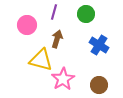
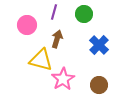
green circle: moved 2 px left
blue cross: rotated 12 degrees clockwise
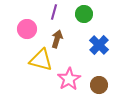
pink circle: moved 4 px down
pink star: moved 6 px right
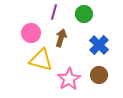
pink circle: moved 4 px right, 4 px down
brown arrow: moved 4 px right, 1 px up
brown circle: moved 10 px up
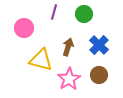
pink circle: moved 7 px left, 5 px up
brown arrow: moved 7 px right, 9 px down
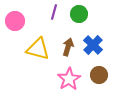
green circle: moved 5 px left
pink circle: moved 9 px left, 7 px up
blue cross: moved 6 px left
yellow triangle: moved 3 px left, 11 px up
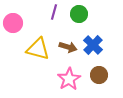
pink circle: moved 2 px left, 2 px down
brown arrow: rotated 90 degrees clockwise
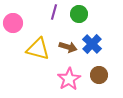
blue cross: moved 1 px left, 1 px up
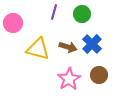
green circle: moved 3 px right
